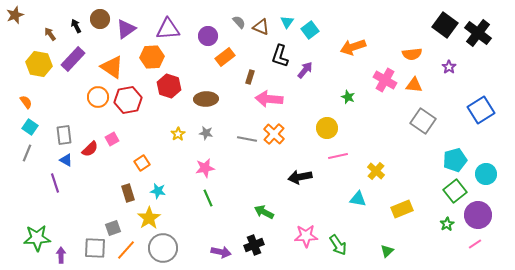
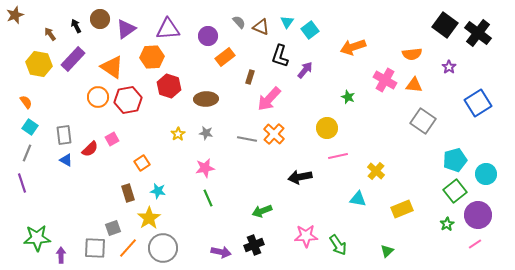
pink arrow at (269, 99): rotated 52 degrees counterclockwise
blue square at (481, 110): moved 3 px left, 7 px up
purple line at (55, 183): moved 33 px left
green arrow at (264, 212): moved 2 px left, 1 px up; rotated 48 degrees counterclockwise
orange line at (126, 250): moved 2 px right, 2 px up
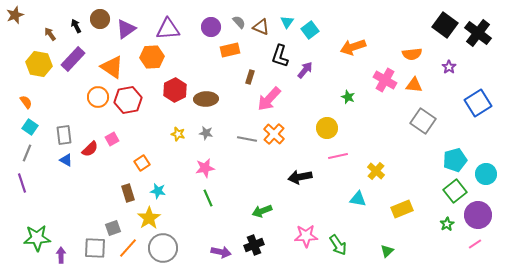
purple circle at (208, 36): moved 3 px right, 9 px up
orange rectangle at (225, 57): moved 5 px right, 7 px up; rotated 24 degrees clockwise
red hexagon at (169, 86): moved 6 px right, 4 px down; rotated 15 degrees clockwise
yellow star at (178, 134): rotated 24 degrees counterclockwise
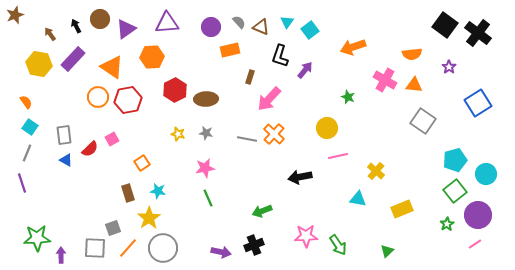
purple triangle at (168, 29): moved 1 px left, 6 px up
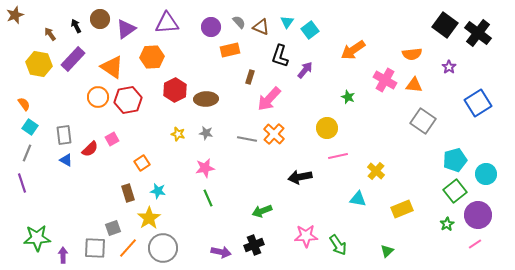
orange arrow at (353, 47): moved 3 px down; rotated 15 degrees counterclockwise
orange semicircle at (26, 102): moved 2 px left, 2 px down
purple arrow at (61, 255): moved 2 px right
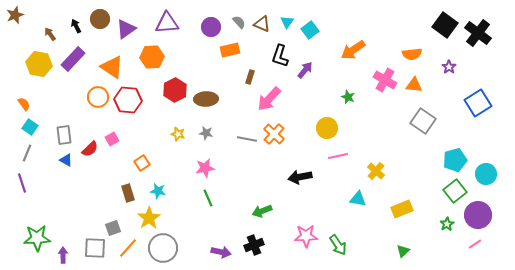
brown triangle at (261, 27): moved 1 px right, 3 px up
red hexagon at (128, 100): rotated 16 degrees clockwise
green triangle at (387, 251): moved 16 px right
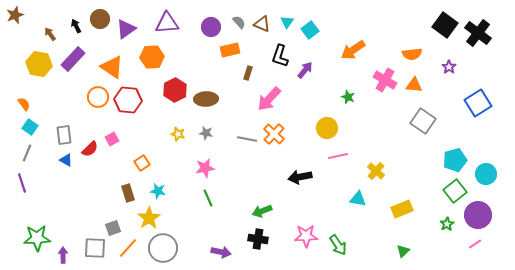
brown rectangle at (250, 77): moved 2 px left, 4 px up
black cross at (254, 245): moved 4 px right, 6 px up; rotated 30 degrees clockwise
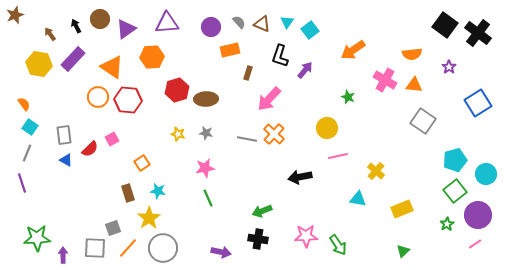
red hexagon at (175, 90): moved 2 px right; rotated 10 degrees clockwise
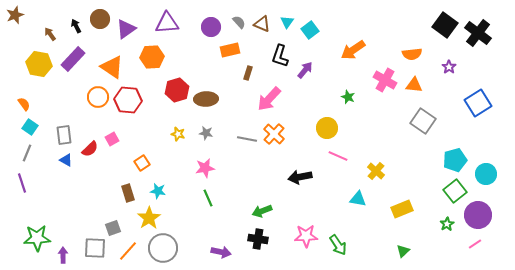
pink line at (338, 156): rotated 36 degrees clockwise
orange line at (128, 248): moved 3 px down
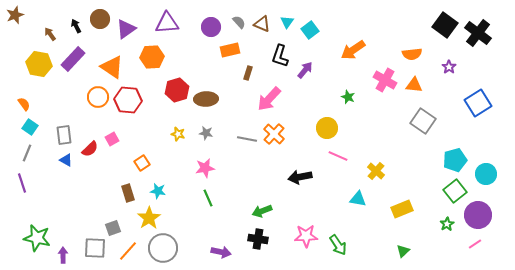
green star at (37, 238): rotated 16 degrees clockwise
